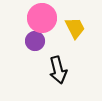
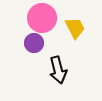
purple circle: moved 1 px left, 2 px down
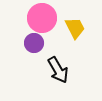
black arrow: rotated 16 degrees counterclockwise
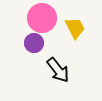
black arrow: rotated 8 degrees counterclockwise
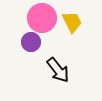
yellow trapezoid: moved 3 px left, 6 px up
purple circle: moved 3 px left, 1 px up
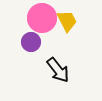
yellow trapezoid: moved 5 px left, 1 px up
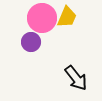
yellow trapezoid: moved 4 px up; rotated 50 degrees clockwise
black arrow: moved 18 px right, 8 px down
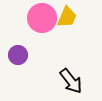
purple circle: moved 13 px left, 13 px down
black arrow: moved 5 px left, 3 px down
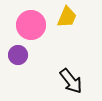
pink circle: moved 11 px left, 7 px down
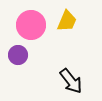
yellow trapezoid: moved 4 px down
